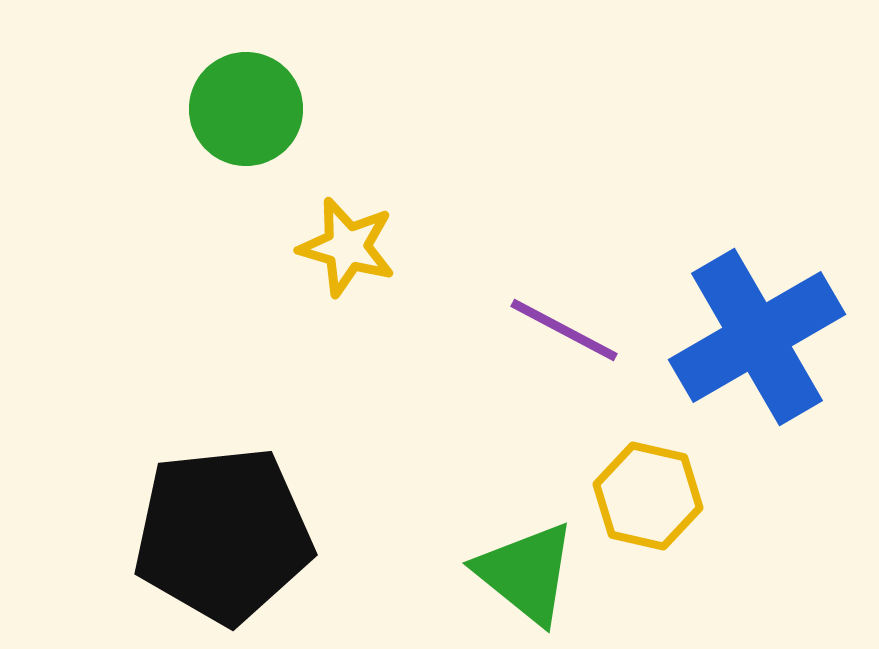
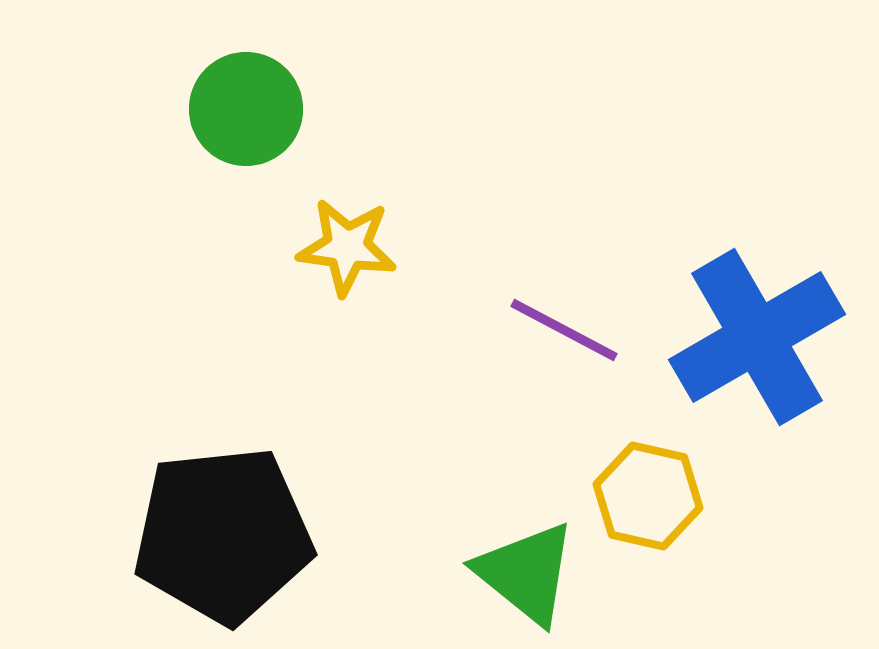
yellow star: rotated 8 degrees counterclockwise
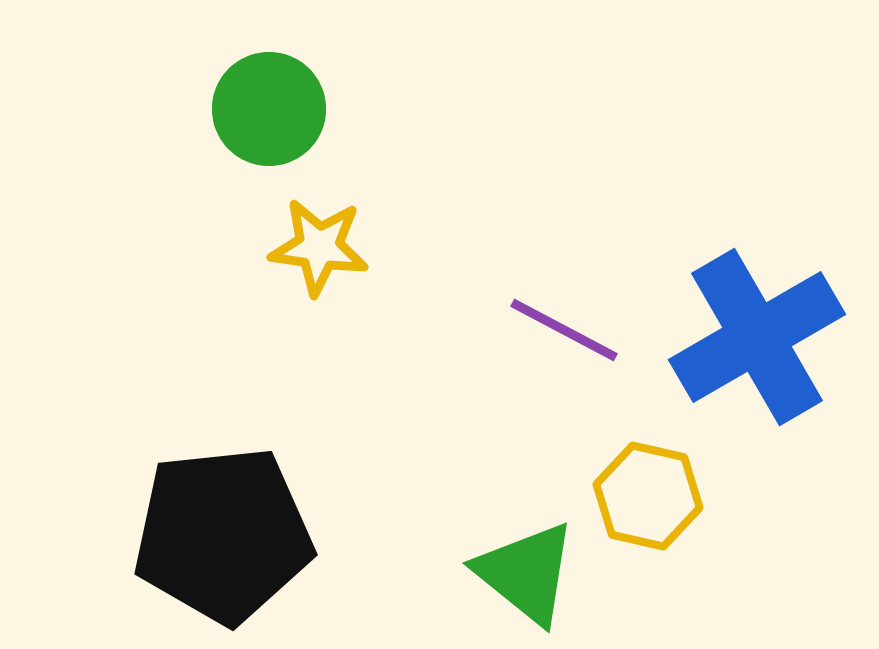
green circle: moved 23 px right
yellow star: moved 28 px left
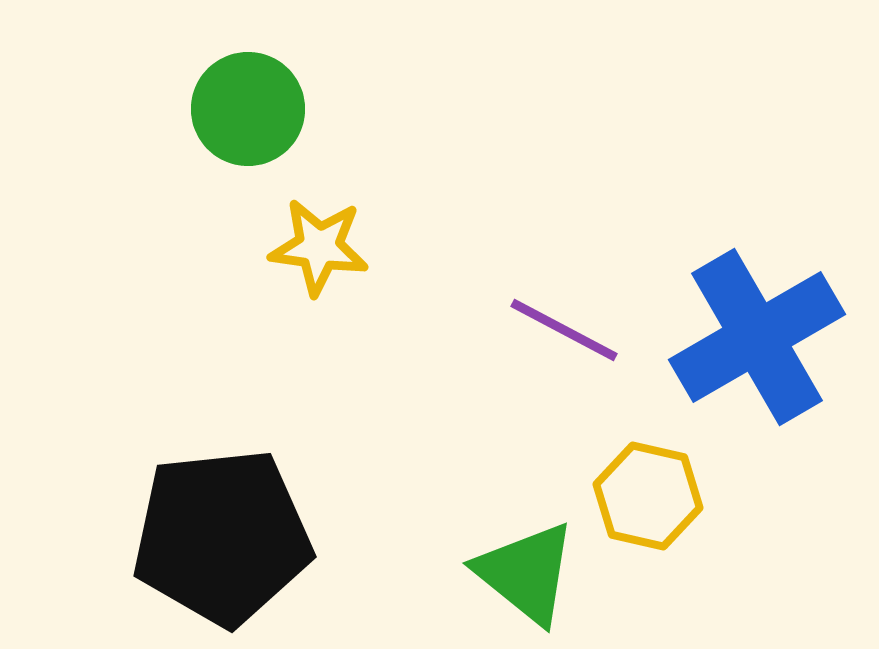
green circle: moved 21 px left
black pentagon: moved 1 px left, 2 px down
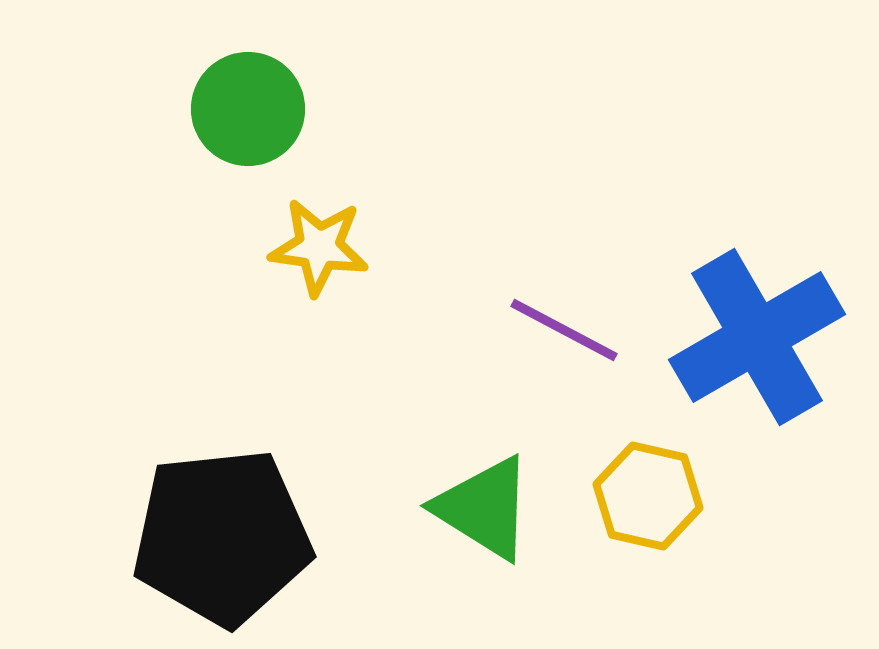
green triangle: moved 42 px left, 65 px up; rotated 7 degrees counterclockwise
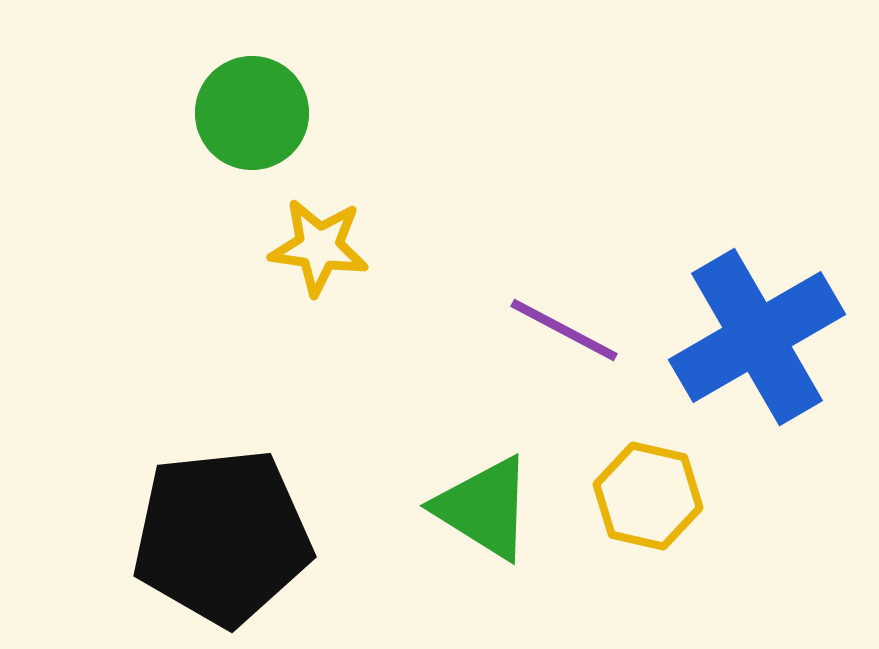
green circle: moved 4 px right, 4 px down
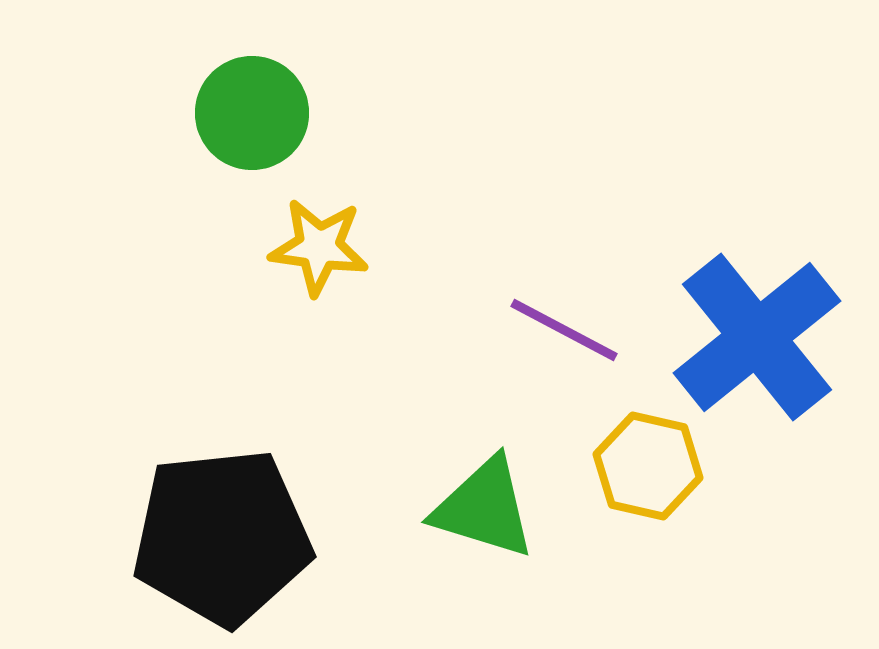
blue cross: rotated 9 degrees counterclockwise
yellow hexagon: moved 30 px up
green triangle: rotated 15 degrees counterclockwise
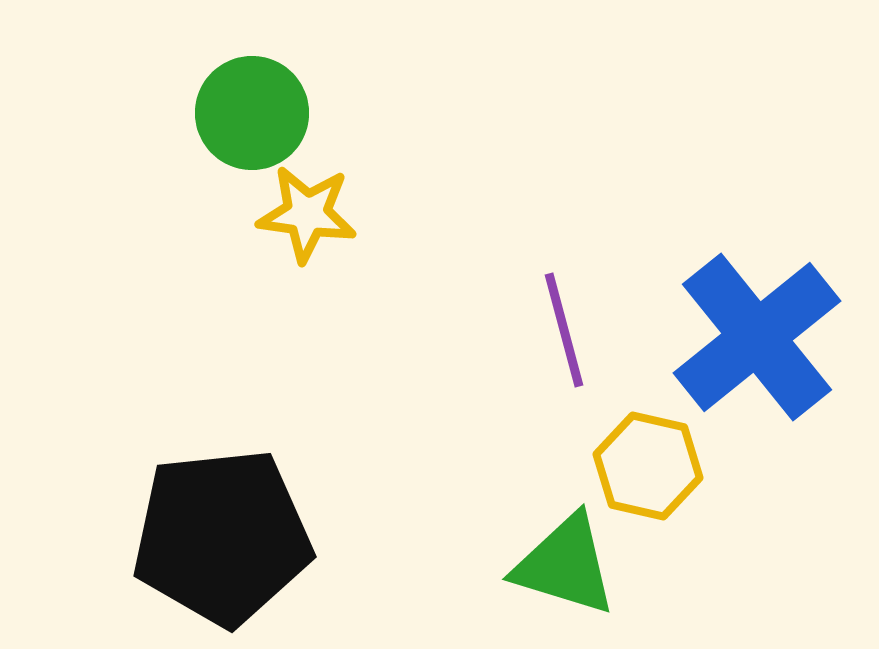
yellow star: moved 12 px left, 33 px up
purple line: rotated 47 degrees clockwise
green triangle: moved 81 px right, 57 px down
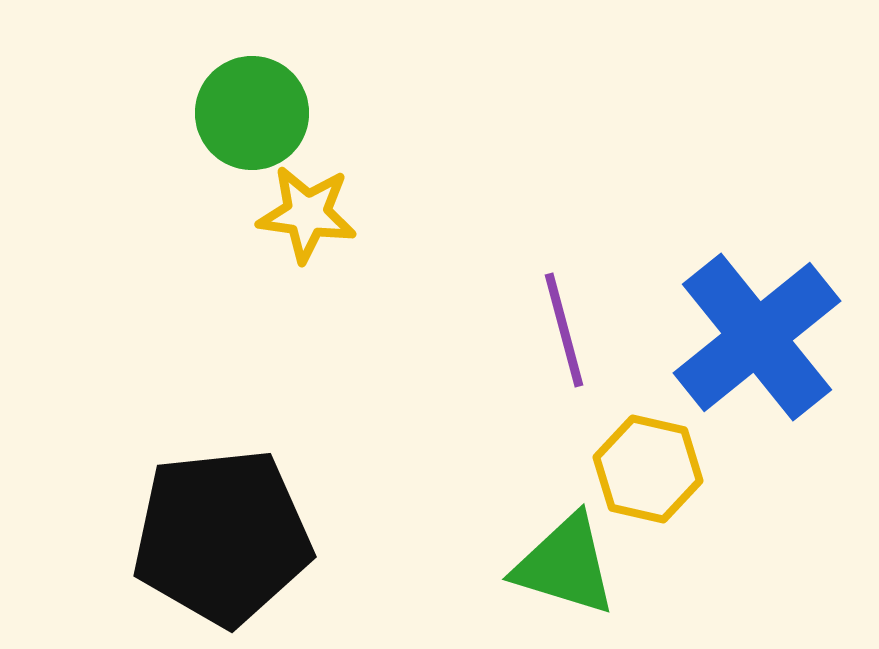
yellow hexagon: moved 3 px down
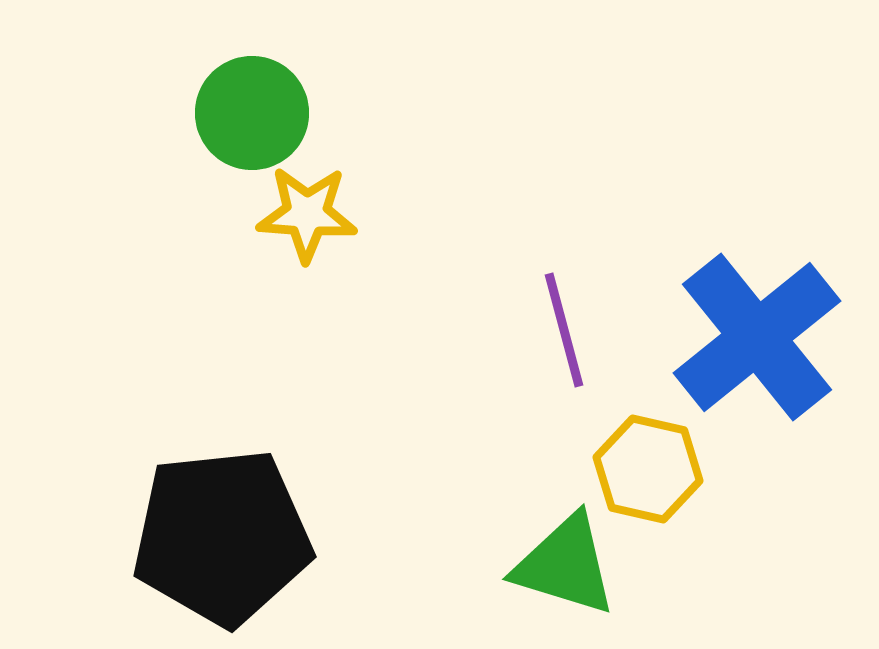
yellow star: rotated 4 degrees counterclockwise
